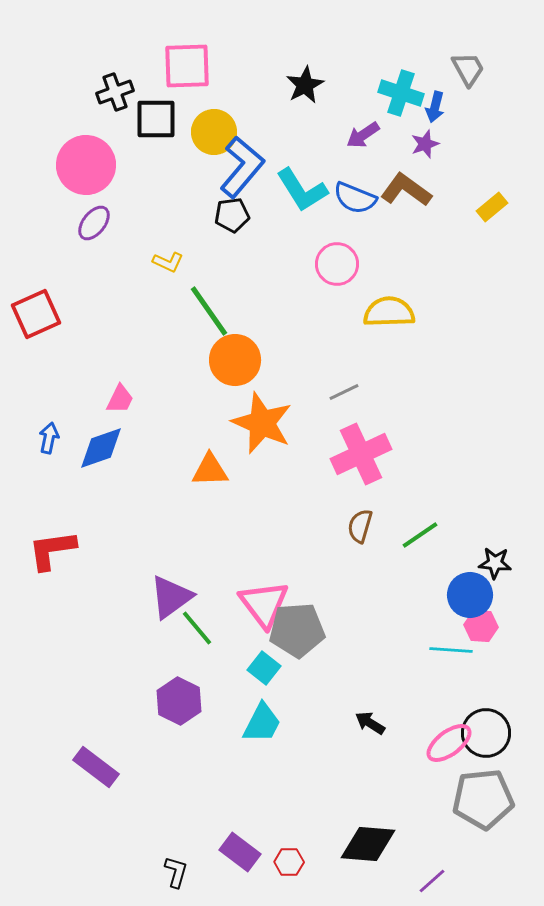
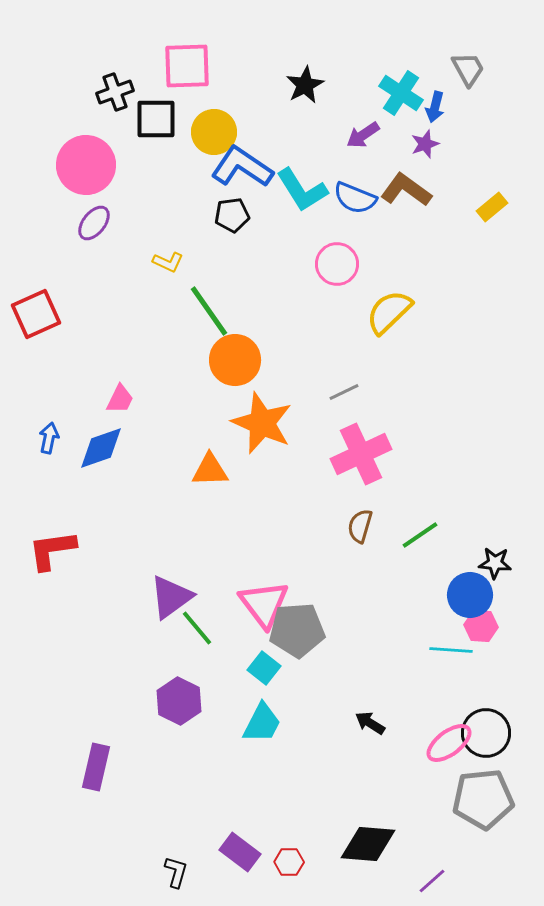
cyan cross at (401, 93): rotated 15 degrees clockwise
blue L-shape at (242, 167): rotated 96 degrees counterclockwise
yellow semicircle at (389, 312): rotated 42 degrees counterclockwise
purple rectangle at (96, 767): rotated 66 degrees clockwise
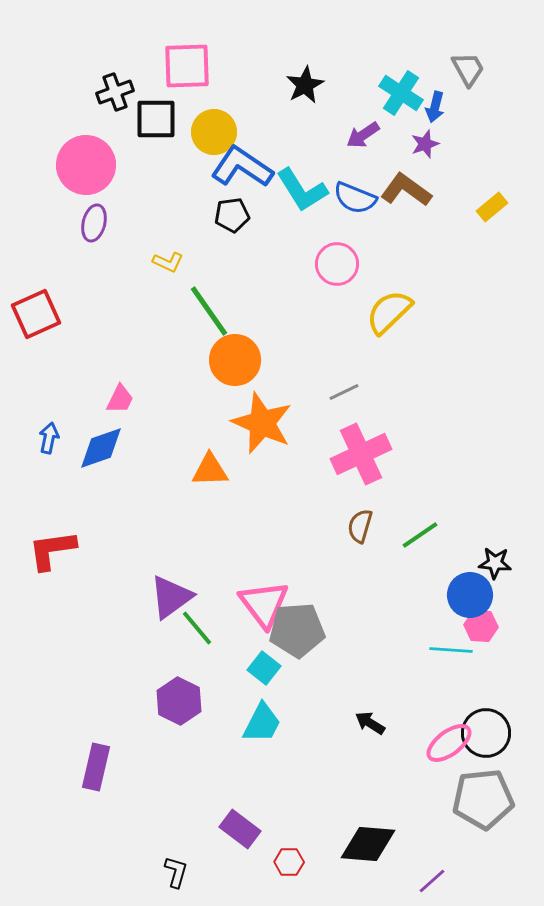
purple ellipse at (94, 223): rotated 24 degrees counterclockwise
purple rectangle at (240, 852): moved 23 px up
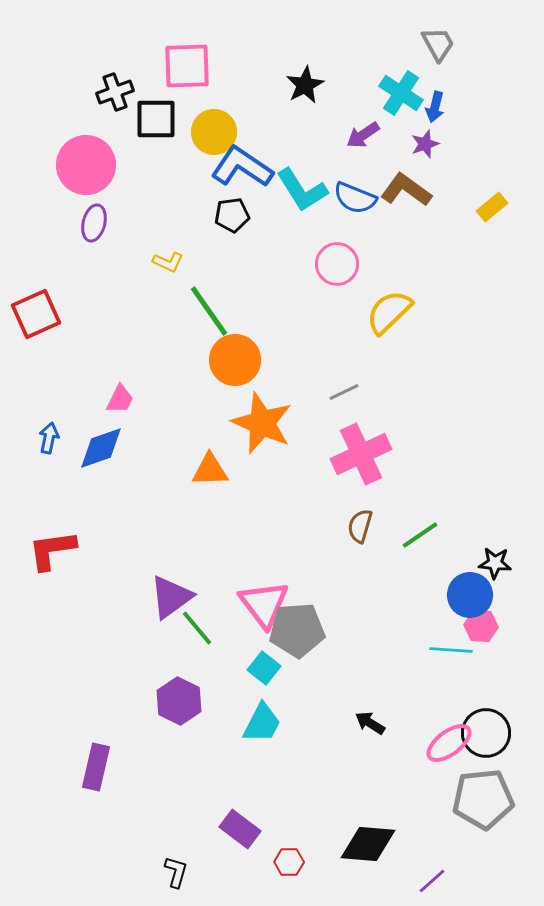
gray trapezoid at (468, 69): moved 30 px left, 25 px up
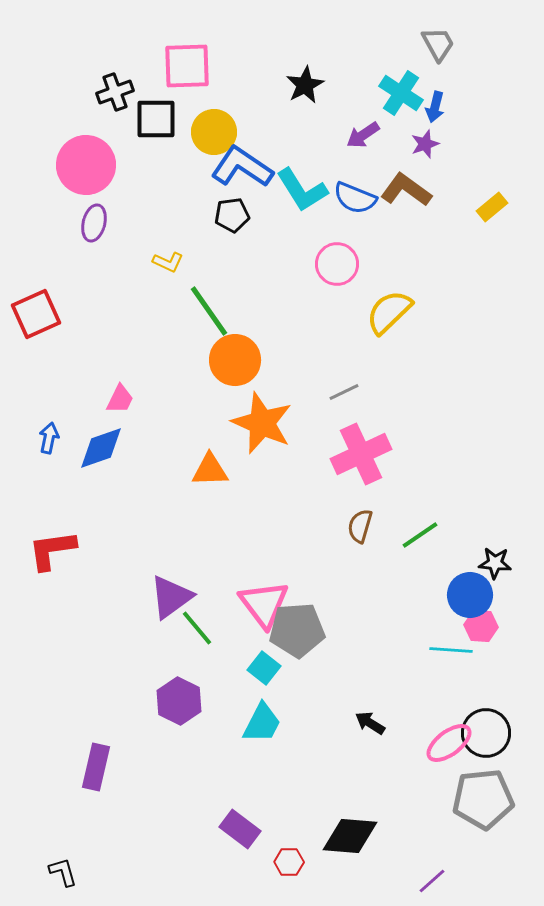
black diamond at (368, 844): moved 18 px left, 8 px up
black L-shape at (176, 872): moved 113 px left; rotated 32 degrees counterclockwise
